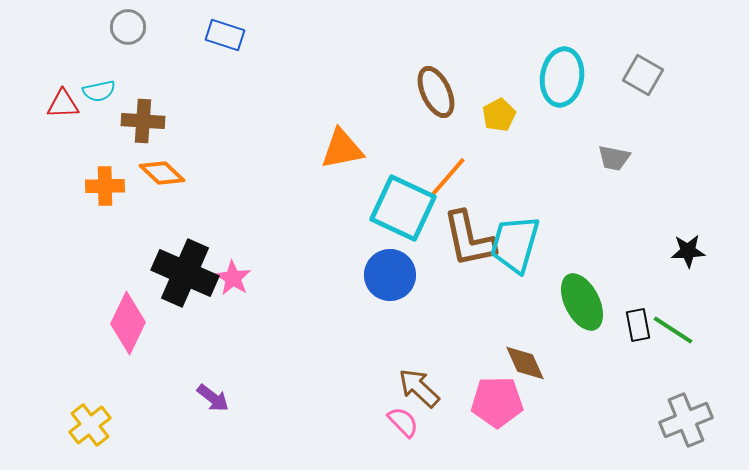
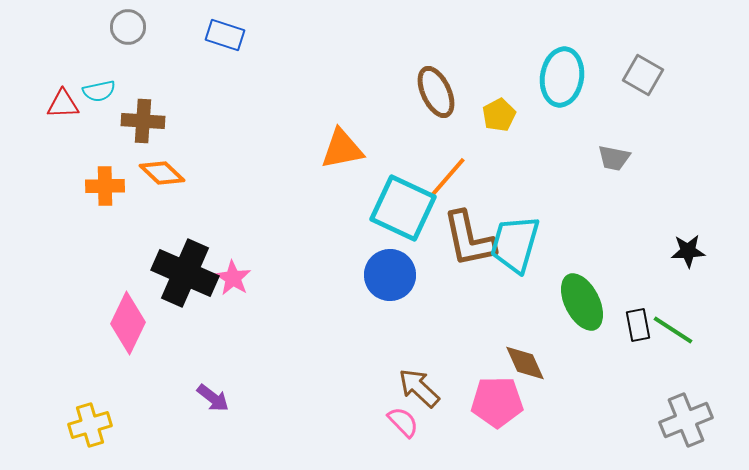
yellow cross: rotated 21 degrees clockwise
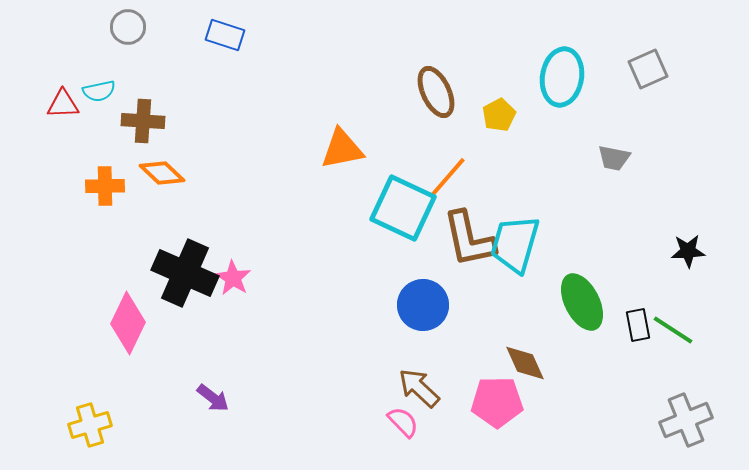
gray square: moved 5 px right, 6 px up; rotated 36 degrees clockwise
blue circle: moved 33 px right, 30 px down
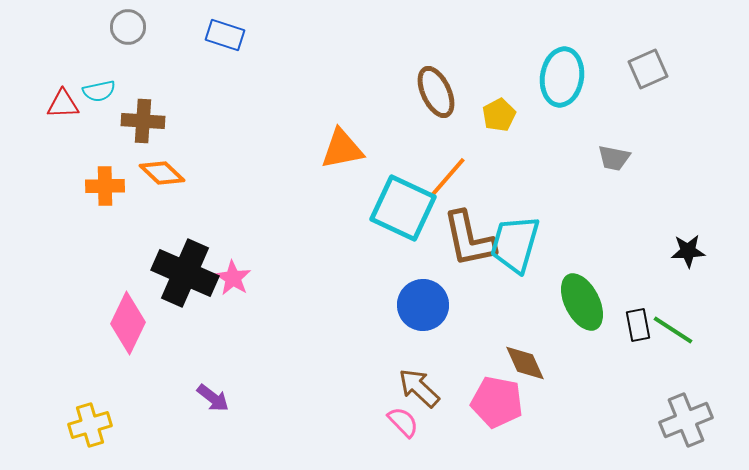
pink pentagon: rotated 12 degrees clockwise
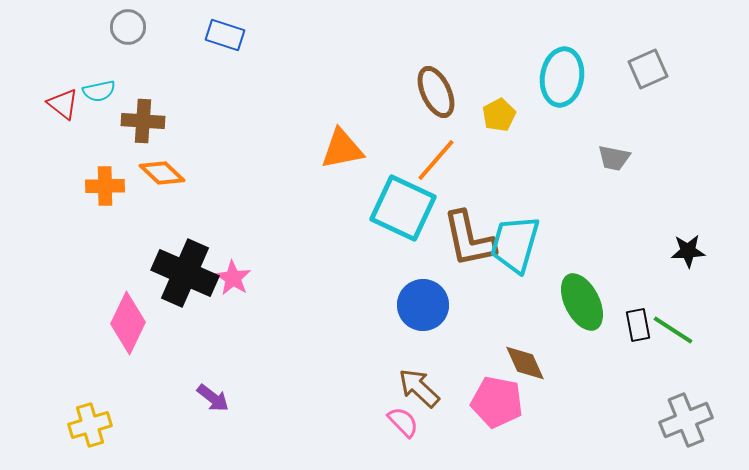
red triangle: rotated 40 degrees clockwise
orange line: moved 11 px left, 18 px up
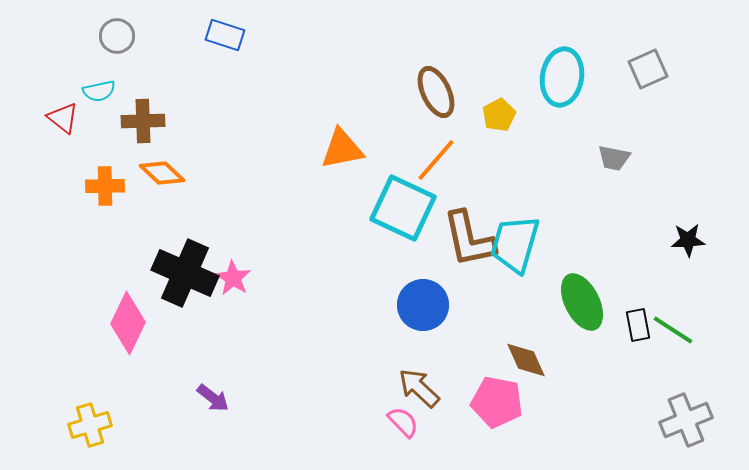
gray circle: moved 11 px left, 9 px down
red triangle: moved 14 px down
brown cross: rotated 6 degrees counterclockwise
black star: moved 11 px up
brown diamond: moved 1 px right, 3 px up
